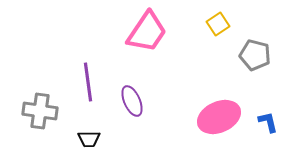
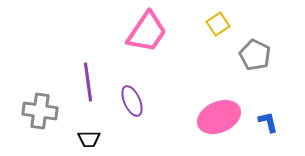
gray pentagon: rotated 12 degrees clockwise
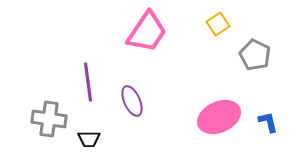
gray cross: moved 9 px right, 8 px down
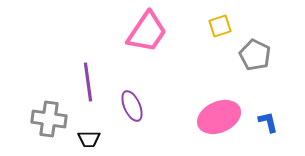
yellow square: moved 2 px right, 2 px down; rotated 15 degrees clockwise
purple ellipse: moved 5 px down
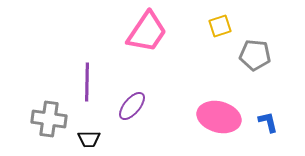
gray pentagon: rotated 20 degrees counterclockwise
purple line: moved 1 px left; rotated 9 degrees clockwise
purple ellipse: rotated 64 degrees clockwise
pink ellipse: rotated 39 degrees clockwise
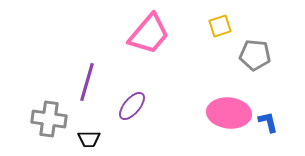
pink trapezoid: moved 2 px right, 2 px down; rotated 6 degrees clockwise
purple line: rotated 15 degrees clockwise
pink ellipse: moved 10 px right, 4 px up; rotated 9 degrees counterclockwise
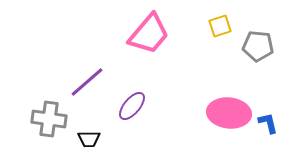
gray pentagon: moved 3 px right, 9 px up
purple line: rotated 33 degrees clockwise
blue L-shape: moved 1 px down
